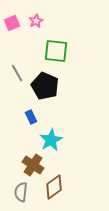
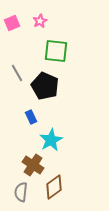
pink star: moved 4 px right
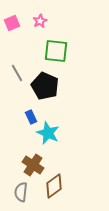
cyan star: moved 3 px left, 7 px up; rotated 20 degrees counterclockwise
brown diamond: moved 1 px up
